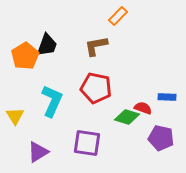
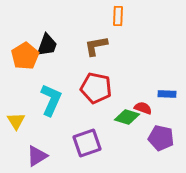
orange rectangle: rotated 42 degrees counterclockwise
blue rectangle: moved 3 px up
cyan L-shape: moved 1 px left, 1 px up
yellow triangle: moved 1 px right, 5 px down
purple square: rotated 28 degrees counterclockwise
purple triangle: moved 1 px left, 4 px down
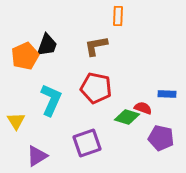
orange pentagon: rotated 8 degrees clockwise
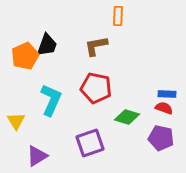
red semicircle: moved 21 px right
purple square: moved 3 px right
